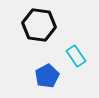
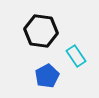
black hexagon: moved 2 px right, 6 px down
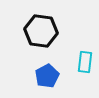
cyan rectangle: moved 9 px right, 6 px down; rotated 40 degrees clockwise
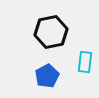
black hexagon: moved 10 px right, 1 px down; rotated 20 degrees counterclockwise
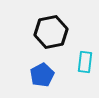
blue pentagon: moved 5 px left, 1 px up
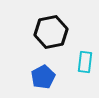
blue pentagon: moved 1 px right, 2 px down
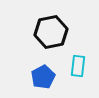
cyan rectangle: moved 7 px left, 4 px down
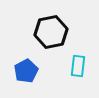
blue pentagon: moved 17 px left, 6 px up
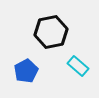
cyan rectangle: rotated 55 degrees counterclockwise
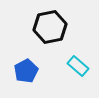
black hexagon: moved 1 px left, 5 px up
